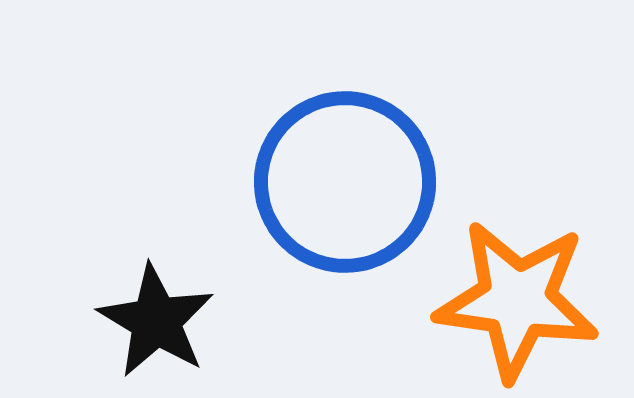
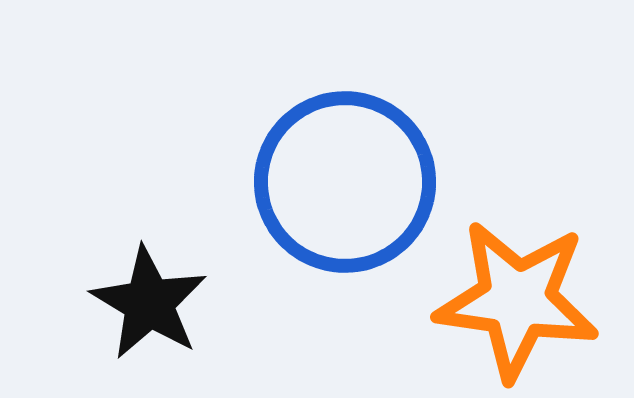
black star: moved 7 px left, 18 px up
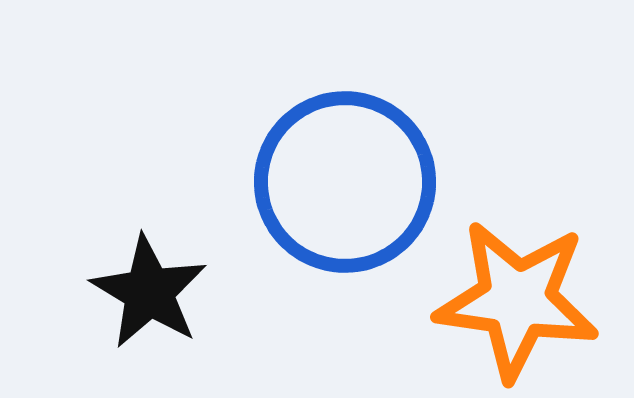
black star: moved 11 px up
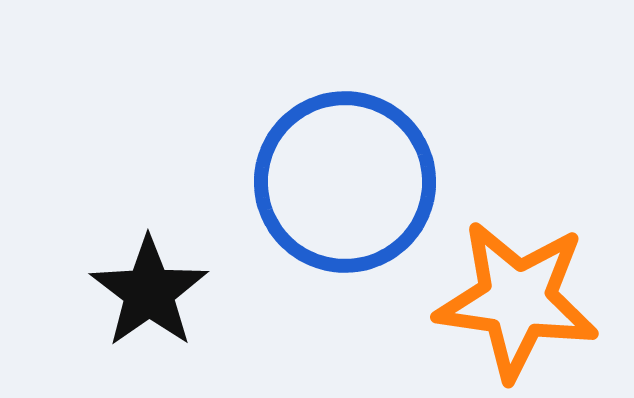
black star: rotated 6 degrees clockwise
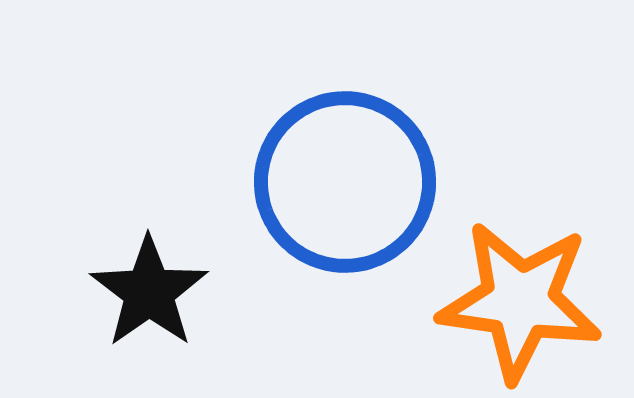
orange star: moved 3 px right, 1 px down
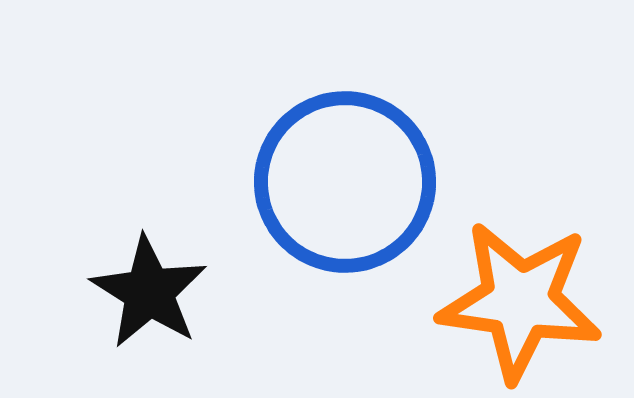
black star: rotated 5 degrees counterclockwise
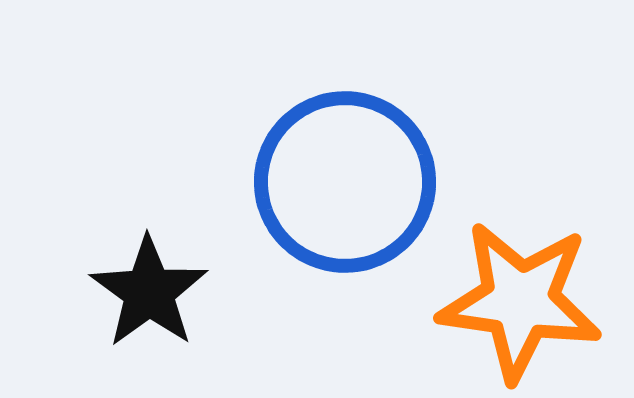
black star: rotated 4 degrees clockwise
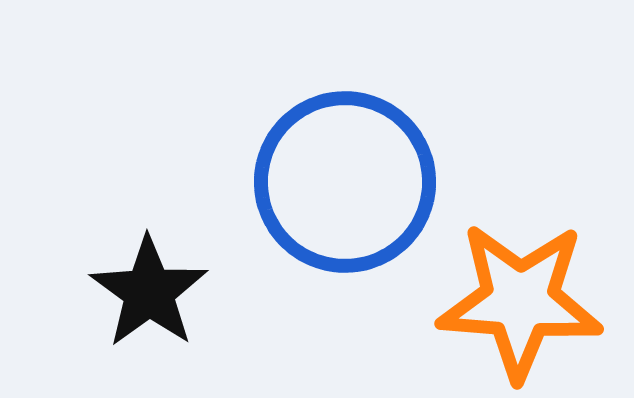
orange star: rotated 4 degrees counterclockwise
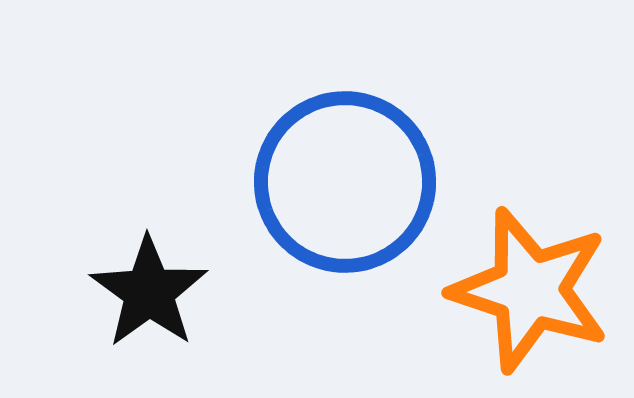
orange star: moved 10 px right, 11 px up; rotated 14 degrees clockwise
